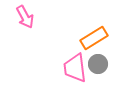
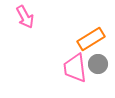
orange rectangle: moved 3 px left, 1 px down
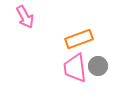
orange rectangle: moved 12 px left; rotated 12 degrees clockwise
gray circle: moved 2 px down
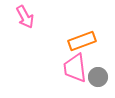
orange rectangle: moved 3 px right, 2 px down
gray circle: moved 11 px down
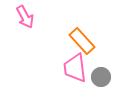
orange rectangle: rotated 68 degrees clockwise
gray circle: moved 3 px right
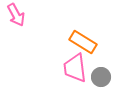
pink arrow: moved 9 px left, 2 px up
orange rectangle: moved 1 px right, 1 px down; rotated 16 degrees counterclockwise
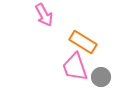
pink arrow: moved 28 px right
pink trapezoid: moved 1 px up; rotated 12 degrees counterclockwise
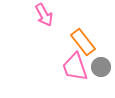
orange rectangle: rotated 20 degrees clockwise
gray circle: moved 10 px up
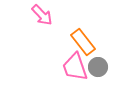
pink arrow: moved 2 px left; rotated 15 degrees counterclockwise
gray circle: moved 3 px left
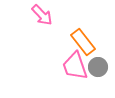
pink trapezoid: moved 1 px up
